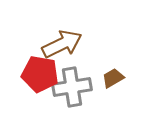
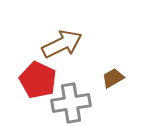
red pentagon: moved 2 px left, 6 px down; rotated 15 degrees clockwise
gray cross: moved 1 px left, 16 px down
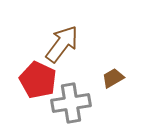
brown arrow: rotated 27 degrees counterclockwise
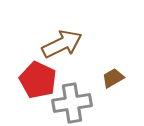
brown arrow: rotated 27 degrees clockwise
gray cross: moved 1 px right
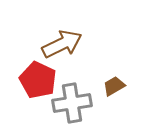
brown trapezoid: moved 1 px right, 8 px down
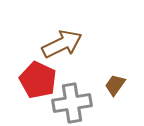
brown trapezoid: moved 1 px right, 1 px up; rotated 25 degrees counterclockwise
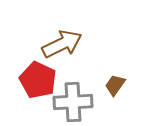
gray cross: moved 1 px right, 1 px up; rotated 6 degrees clockwise
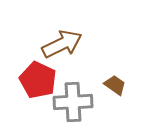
brown trapezoid: rotated 90 degrees clockwise
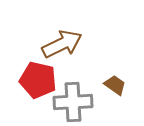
red pentagon: rotated 12 degrees counterclockwise
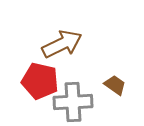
red pentagon: moved 2 px right, 1 px down
